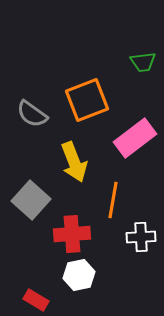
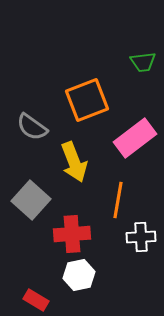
gray semicircle: moved 13 px down
orange line: moved 5 px right
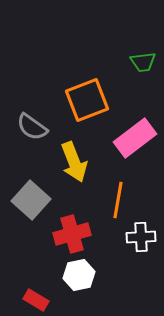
red cross: rotated 12 degrees counterclockwise
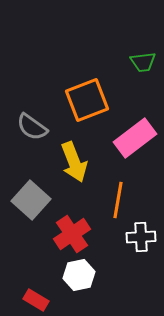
red cross: rotated 18 degrees counterclockwise
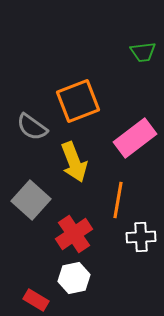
green trapezoid: moved 10 px up
orange square: moved 9 px left, 1 px down
red cross: moved 2 px right
white hexagon: moved 5 px left, 3 px down
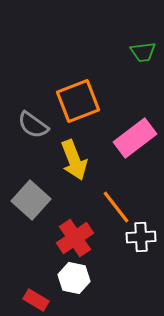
gray semicircle: moved 1 px right, 2 px up
yellow arrow: moved 2 px up
orange line: moved 2 px left, 7 px down; rotated 48 degrees counterclockwise
red cross: moved 1 px right, 4 px down
white hexagon: rotated 24 degrees clockwise
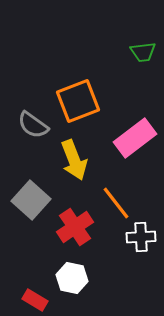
orange line: moved 4 px up
red cross: moved 11 px up
white hexagon: moved 2 px left
red rectangle: moved 1 px left
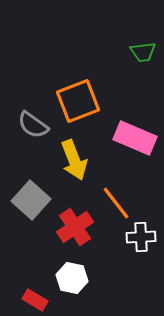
pink rectangle: rotated 60 degrees clockwise
